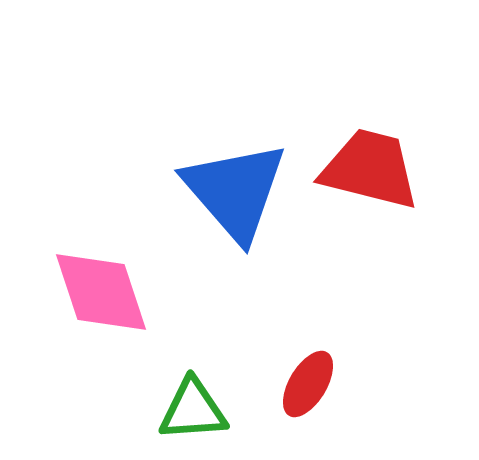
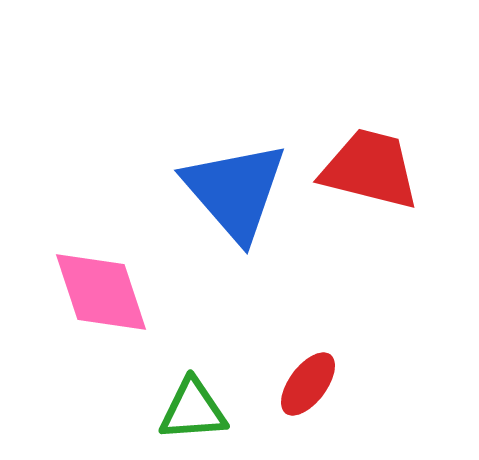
red ellipse: rotated 6 degrees clockwise
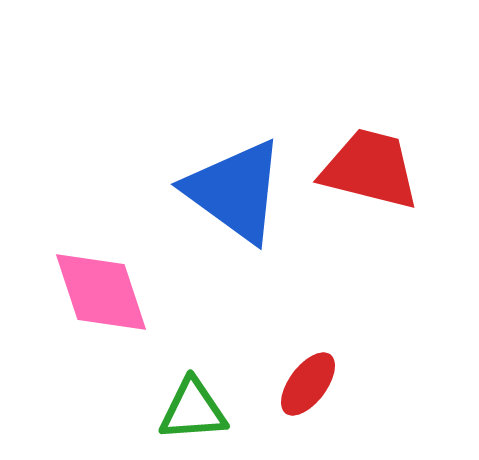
blue triangle: rotated 13 degrees counterclockwise
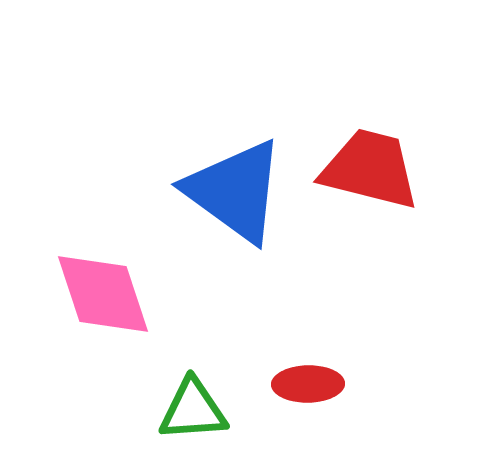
pink diamond: moved 2 px right, 2 px down
red ellipse: rotated 52 degrees clockwise
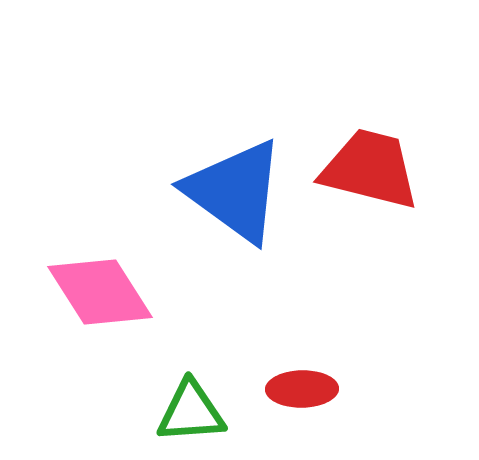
pink diamond: moved 3 px left, 2 px up; rotated 14 degrees counterclockwise
red ellipse: moved 6 px left, 5 px down
green triangle: moved 2 px left, 2 px down
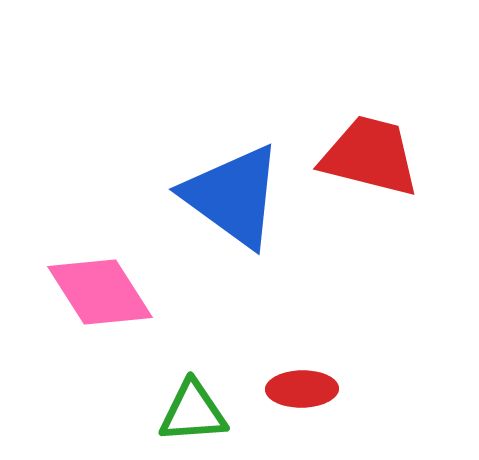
red trapezoid: moved 13 px up
blue triangle: moved 2 px left, 5 px down
green triangle: moved 2 px right
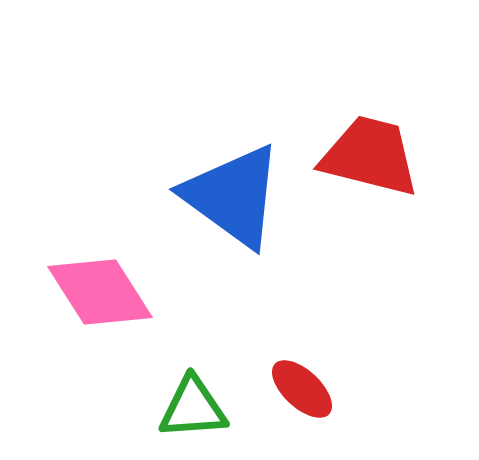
red ellipse: rotated 44 degrees clockwise
green triangle: moved 4 px up
